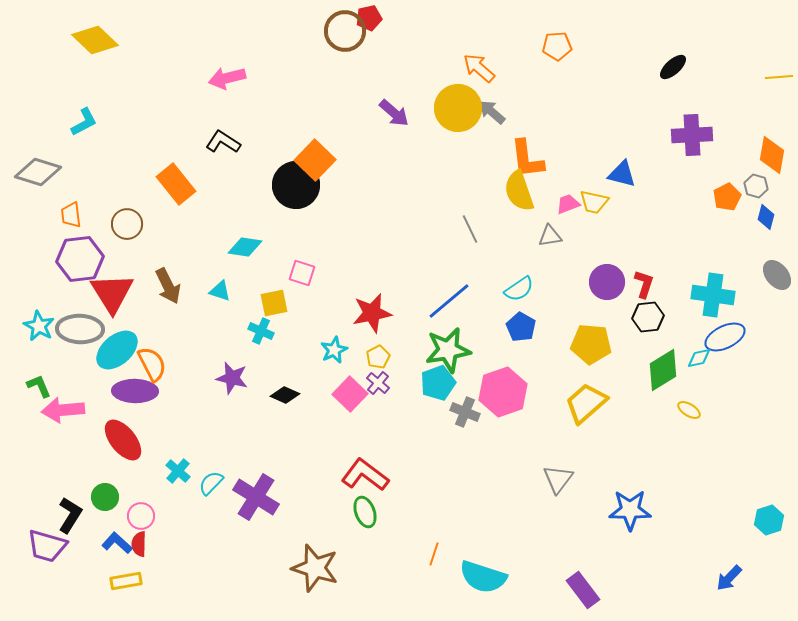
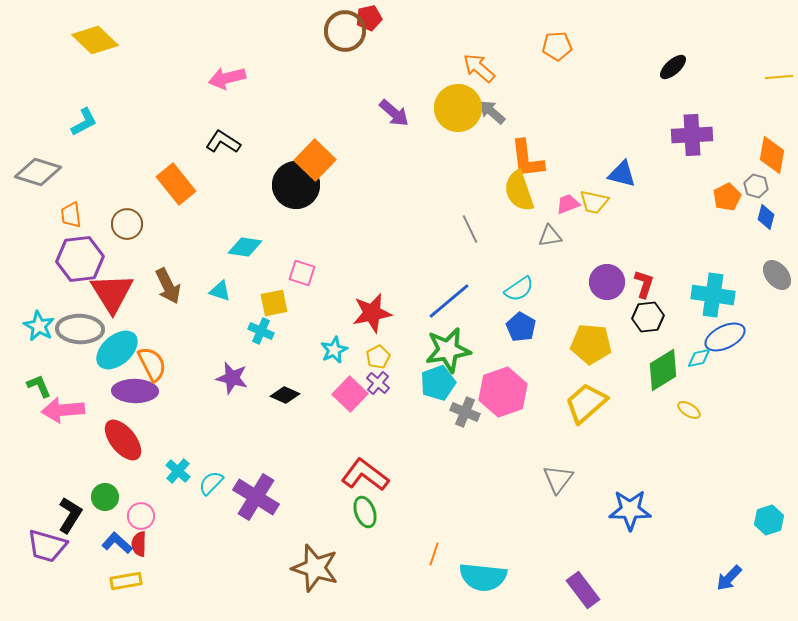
cyan semicircle at (483, 577): rotated 12 degrees counterclockwise
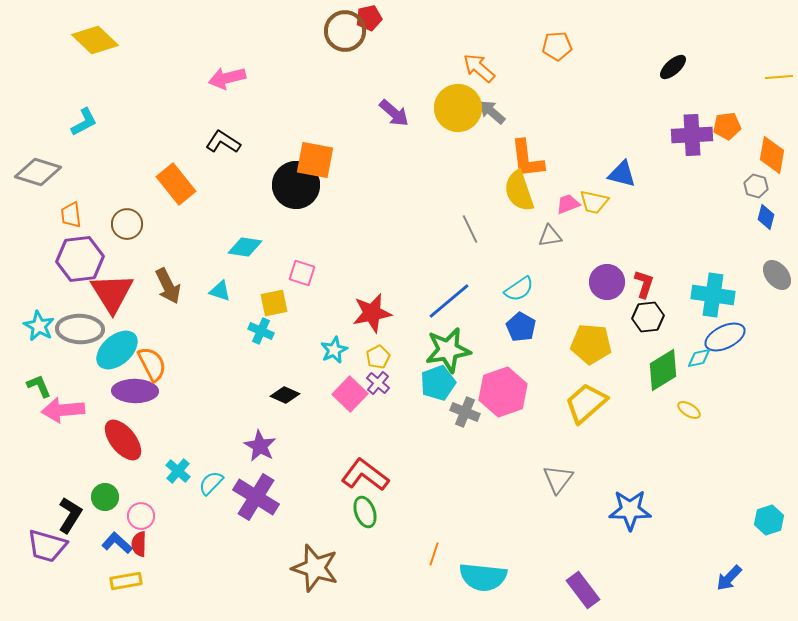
orange square at (315, 160): rotated 33 degrees counterclockwise
orange pentagon at (727, 197): moved 71 px up; rotated 20 degrees clockwise
purple star at (232, 378): moved 28 px right, 68 px down; rotated 16 degrees clockwise
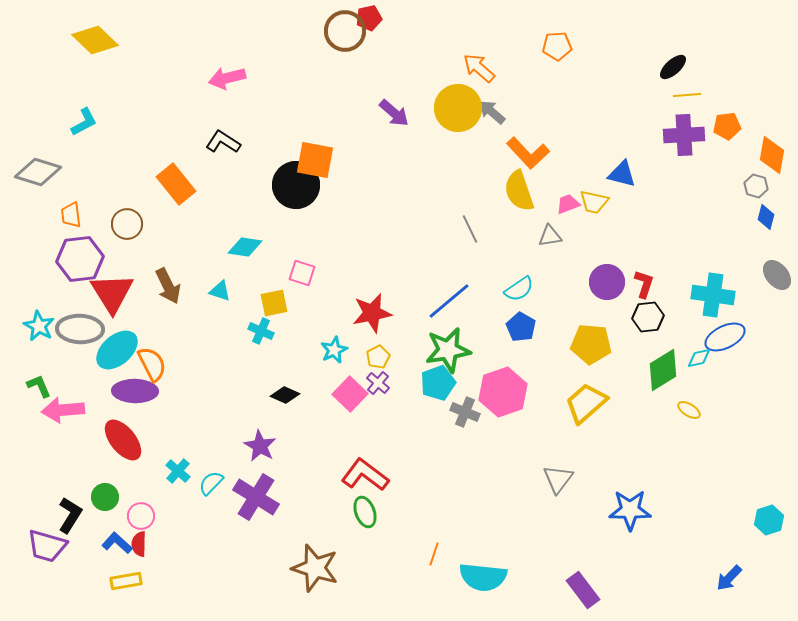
yellow line at (779, 77): moved 92 px left, 18 px down
purple cross at (692, 135): moved 8 px left
orange L-shape at (527, 159): moved 1 px right, 6 px up; rotated 36 degrees counterclockwise
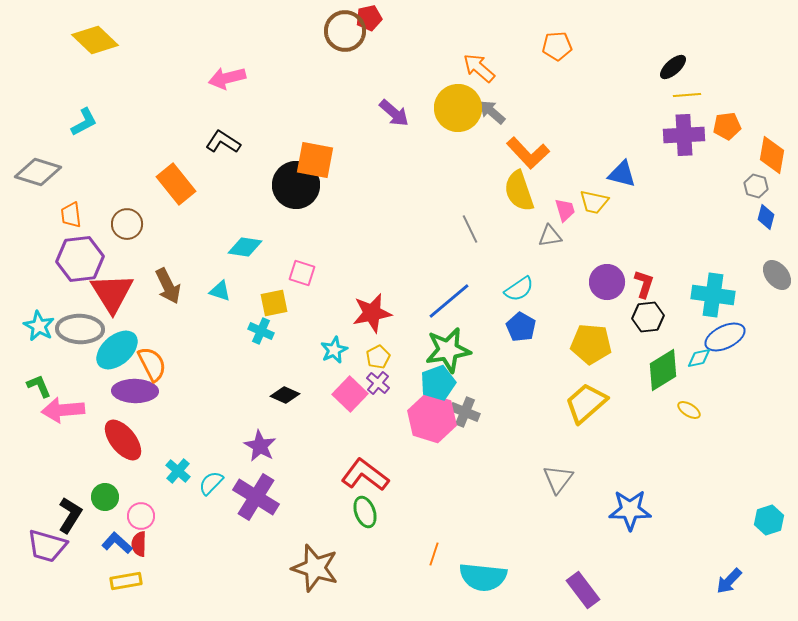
pink trapezoid at (568, 204): moved 3 px left, 6 px down; rotated 95 degrees clockwise
pink hexagon at (503, 392): moved 71 px left, 26 px down; rotated 24 degrees counterclockwise
blue arrow at (729, 578): moved 3 px down
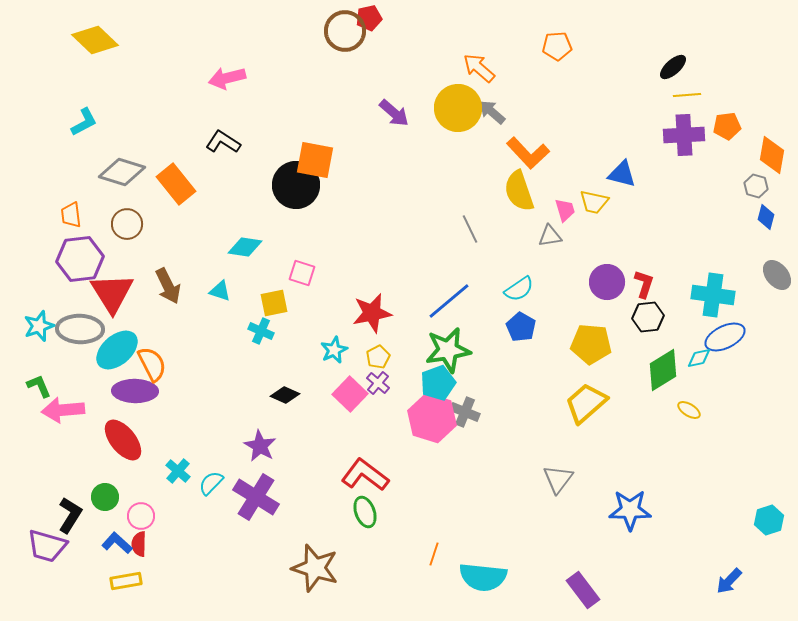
gray diamond at (38, 172): moved 84 px right
cyan star at (39, 326): rotated 24 degrees clockwise
